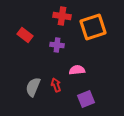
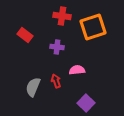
purple cross: moved 2 px down
red arrow: moved 4 px up
purple square: moved 4 px down; rotated 24 degrees counterclockwise
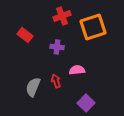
red cross: rotated 30 degrees counterclockwise
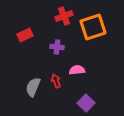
red cross: moved 2 px right
red rectangle: rotated 63 degrees counterclockwise
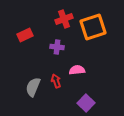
red cross: moved 3 px down
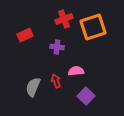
pink semicircle: moved 1 px left, 1 px down
purple square: moved 7 px up
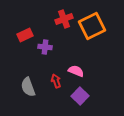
orange square: moved 1 px left, 1 px up; rotated 8 degrees counterclockwise
purple cross: moved 12 px left
pink semicircle: rotated 28 degrees clockwise
gray semicircle: moved 5 px left; rotated 42 degrees counterclockwise
purple square: moved 6 px left
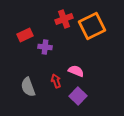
purple square: moved 2 px left
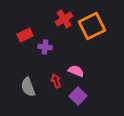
red cross: rotated 12 degrees counterclockwise
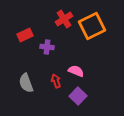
purple cross: moved 2 px right
gray semicircle: moved 2 px left, 4 px up
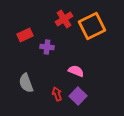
red arrow: moved 1 px right, 13 px down
